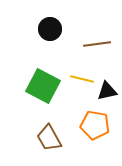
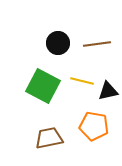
black circle: moved 8 px right, 14 px down
yellow line: moved 2 px down
black triangle: moved 1 px right
orange pentagon: moved 1 px left, 1 px down
brown trapezoid: rotated 108 degrees clockwise
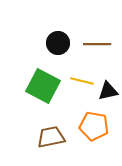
brown line: rotated 8 degrees clockwise
brown trapezoid: moved 2 px right, 1 px up
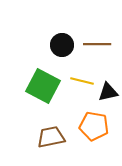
black circle: moved 4 px right, 2 px down
black triangle: moved 1 px down
